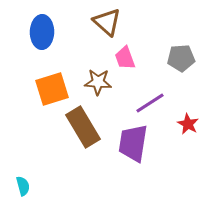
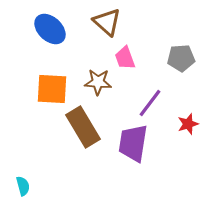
blue ellipse: moved 8 px right, 3 px up; rotated 48 degrees counterclockwise
orange square: rotated 20 degrees clockwise
purple line: rotated 20 degrees counterclockwise
red star: rotated 25 degrees clockwise
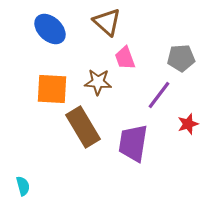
purple line: moved 9 px right, 8 px up
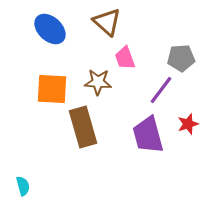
purple line: moved 2 px right, 5 px up
brown rectangle: rotated 15 degrees clockwise
purple trapezoid: moved 15 px right, 8 px up; rotated 24 degrees counterclockwise
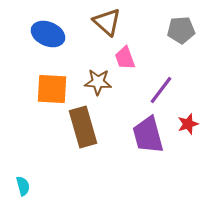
blue ellipse: moved 2 px left, 5 px down; rotated 20 degrees counterclockwise
gray pentagon: moved 28 px up
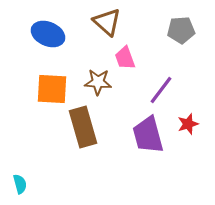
cyan semicircle: moved 3 px left, 2 px up
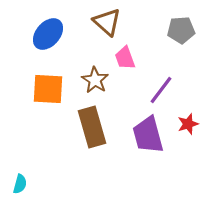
blue ellipse: rotated 72 degrees counterclockwise
brown star: moved 3 px left, 2 px up; rotated 28 degrees clockwise
orange square: moved 4 px left
brown rectangle: moved 9 px right
cyan semicircle: rotated 30 degrees clockwise
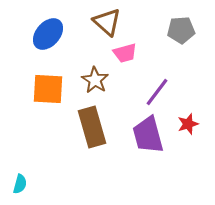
pink trapezoid: moved 5 px up; rotated 85 degrees counterclockwise
purple line: moved 4 px left, 2 px down
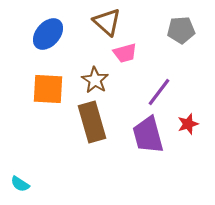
purple line: moved 2 px right
brown rectangle: moved 5 px up
cyan semicircle: rotated 108 degrees clockwise
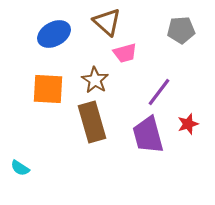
blue ellipse: moved 6 px right; rotated 20 degrees clockwise
cyan semicircle: moved 16 px up
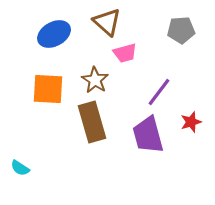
red star: moved 3 px right, 2 px up
